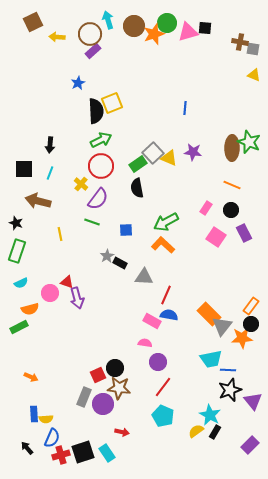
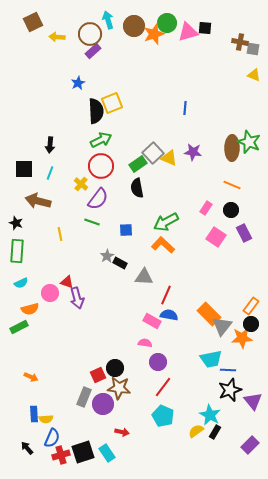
green rectangle at (17, 251): rotated 15 degrees counterclockwise
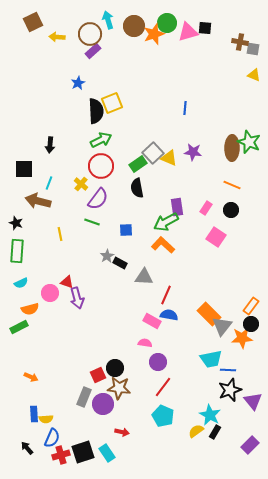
cyan line at (50, 173): moved 1 px left, 10 px down
purple rectangle at (244, 233): moved 67 px left, 26 px up; rotated 18 degrees clockwise
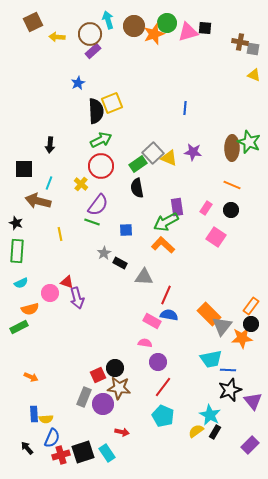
purple semicircle at (98, 199): moved 6 px down
gray star at (107, 256): moved 3 px left, 3 px up
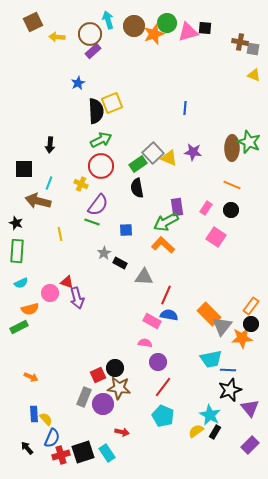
yellow cross at (81, 184): rotated 16 degrees counterclockwise
purple triangle at (253, 401): moved 3 px left, 7 px down
yellow semicircle at (46, 419): rotated 128 degrees counterclockwise
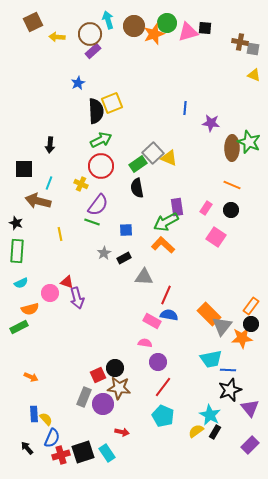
purple star at (193, 152): moved 18 px right, 29 px up
black rectangle at (120, 263): moved 4 px right, 5 px up; rotated 56 degrees counterclockwise
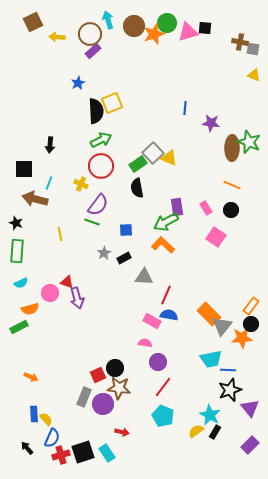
brown arrow at (38, 201): moved 3 px left, 2 px up
pink rectangle at (206, 208): rotated 64 degrees counterclockwise
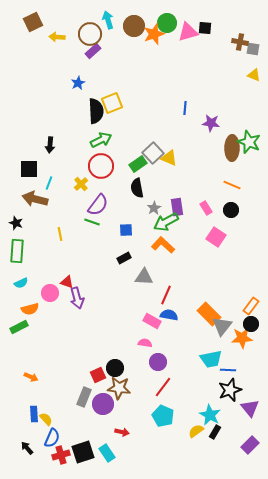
black square at (24, 169): moved 5 px right
yellow cross at (81, 184): rotated 24 degrees clockwise
gray star at (104, 253): moved 50 px right, 45 px up
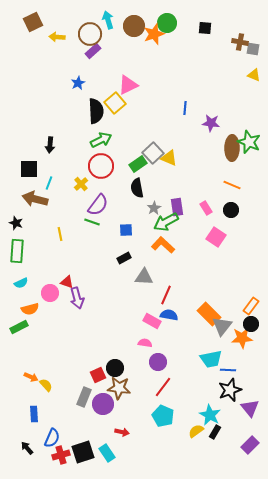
pink triangle at (188, 32): moved 60 px left, 53 px down; rotated 10 degrees counterclockwise
yellow square at (112, 103): moved 3 px right; rotated 20 degrees counterclockwise
yellow semicircle at (46, 419): moved 34 px up
